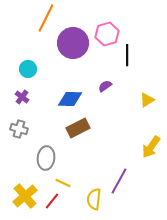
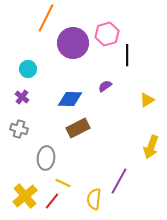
yellow arrow: rotated 15 degrees counterclockwise
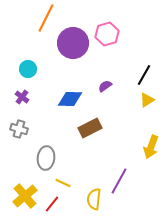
black line: moved 17 px right, 20 px down; rotated 30 degrees clockwise
brown rectangle: moved 12 px right
red line: moved 3 px down
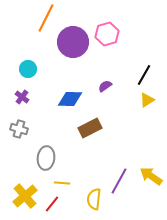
purple circle: moved 1 px up
yellow arrow: moved 29 px down; rotated 105 degrees clockwise
yellow line: moved 1 px left; rotated 21 degrees counterclockwise
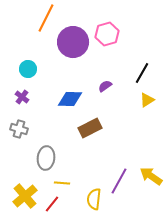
black line: moved 2 px left, 2 px up
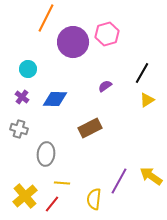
blue diamond: moved 15 px left
gray ellipse: moved 4 px up
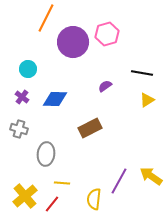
black line: rotated 70 degrees clockwise
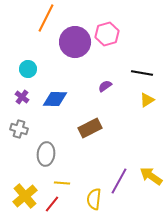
purple circle: moved 2 px right
